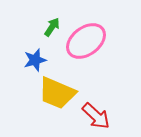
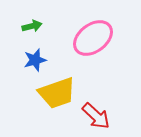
green arrow: moved 20 px left, 1 px up; rotated 42 degrees clockwise
pink ellipse: moved 7 px right, 3 px up
yellow trapezoid: rotated 42 degrees counterclockwise
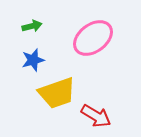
blue star: moved 2 px left
red arrow: rotated 12 degrees counterclockwise
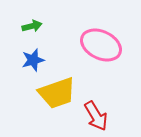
pink ellipse: moved 8 px right, 7 px down; rotated 63 degrees clockwise
red arrow: rotated 28 degrees clockwise
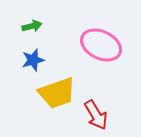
red arrow: moved 1 px up
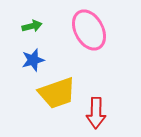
pink ellipse: moved 12 px left, 15 px up; rotated 36 degrees clockwise
red arrow: moved 2 px up; rotated 32 degrees clockwise
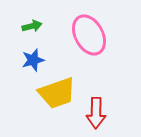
pink ellipse: moved 5 px down
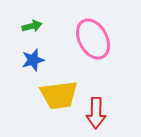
pink ellipse: moved 4 px right, 4 px down
yellow trapezoid: moved 2 px right, 2 px down; rotated 12 degrees clockwise
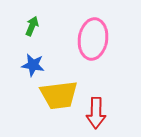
green arrow: rotated 54 degrees counterclockwise
pink ellipse: rotated 36 degrees clockwise
blue star: moved 5 px down; rotated 25 degrees clockwise
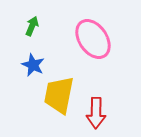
pink ellipse: rotated 42 degrees counterclockwise
blue star: rotated 15 degrees clockwise
yellow trapezoid: rotated 108 degrees clockwise
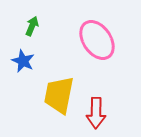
pink ellipse: moved 4 px right, 1 px down
blue star: moved 10 px left, 4 px up
